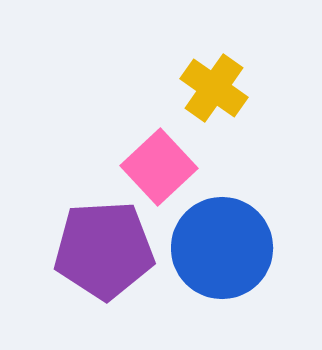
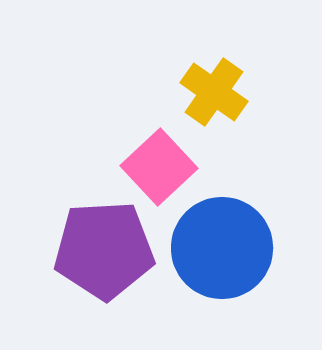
yellow cross: moved 4 px down
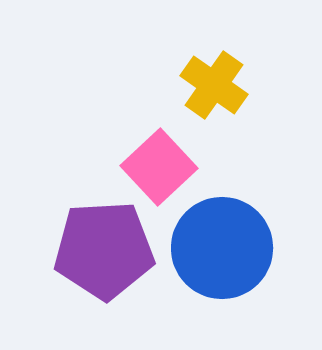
yellow cross: moved 7 px up
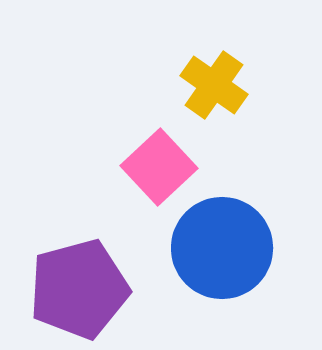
purple pentagon: moved 25 px left, 39 px down; rotated 12 degrees counterclockwise
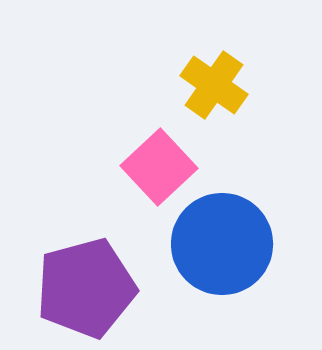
blue circle: moved 4 px up
purple pentagon: moved 7 px right, 1 px up
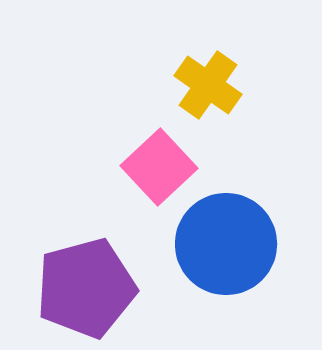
yellow cross: moved 6 px left
blue circle: moved 4 px right
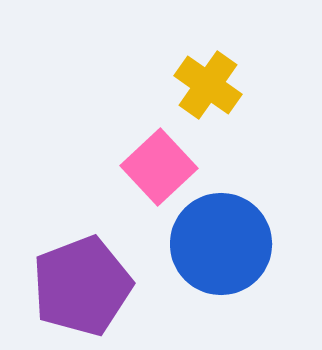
blue circle: moved 5 px left
purple pentagon: moved 4 px left, 2 px up; rotated 6 degrees counterclockwise
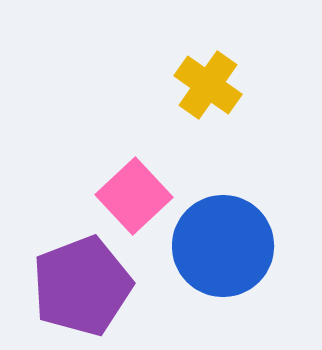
pink square: moved 25 px left, 29 px down
blue circle: moved 2 px right, 2 px down
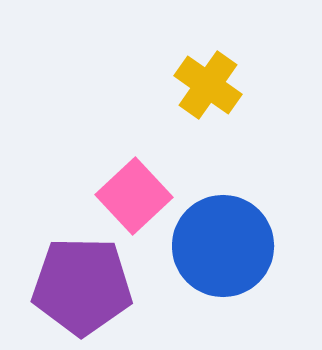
purple pentagon: rotated 22 degrees clockwise
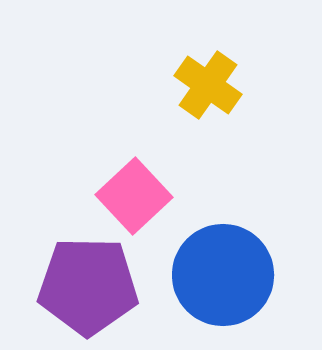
blue circle: moved 29 px down
purple pentagon: moved 6 px right
